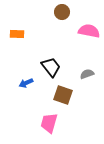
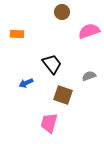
pink semicircle: rotated 30 degrees counterclockwise
black trapezoid: moved 1 px right, 3 px up
gray semicircle: moved 2 px right, 2 px down
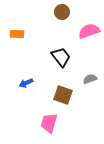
black trapezoid: moved 9 px right, 7 px up
gray semicircle: moved 1 px right, 3 px down
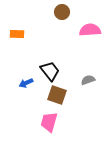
pink semicircle: moved 1 px right, 1 px up; rotated 15 degrees clockwise
black trapezoid: moved 11 px left, 14 px down
gray semicircle: moved 2 px left, 1 px down
brown square: moved 6 px left
pink trapezoid: moved 1 px up
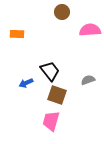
pink trapezoid: moved 2 px right, 1 px up
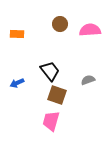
brown circle: moved 2 px left, 12 px down
blue arrow: moved 9 px left
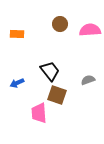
pink trapezoid: moved 12 px left, 8 px up; rotated 20 degrees counterclockwise
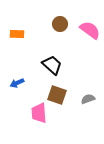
pink semicircle: rotated 40 degrees clockwise
black trapezoid: moved 2 px right, 6 px up; rotated 10 degrees counterclockwise
gray semicircle: moved 19 px down
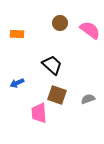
brown circle: moved 1 px up
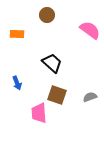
brown circle: moved 13 px left, 8 px up
black trapezoid: moved 2 px up
blue arrow: rotated 88 degrees counterclockwise
gray semicircle: moved 2 px right, 2 px up
